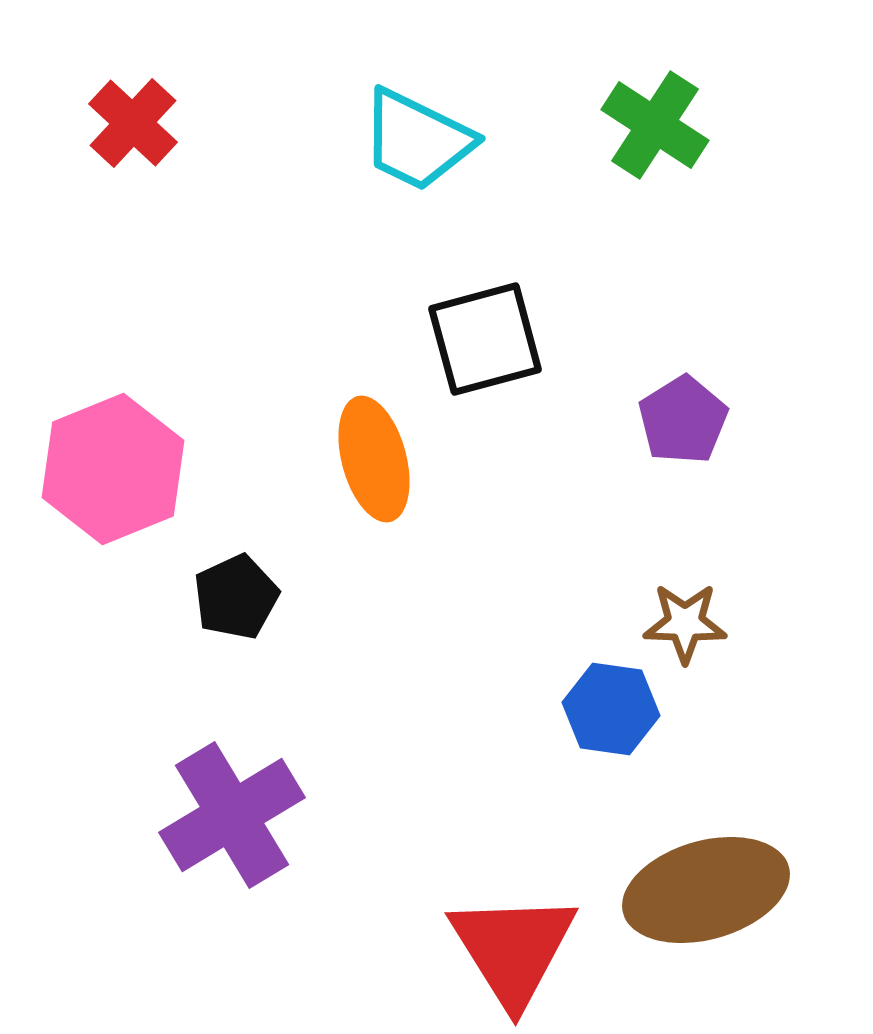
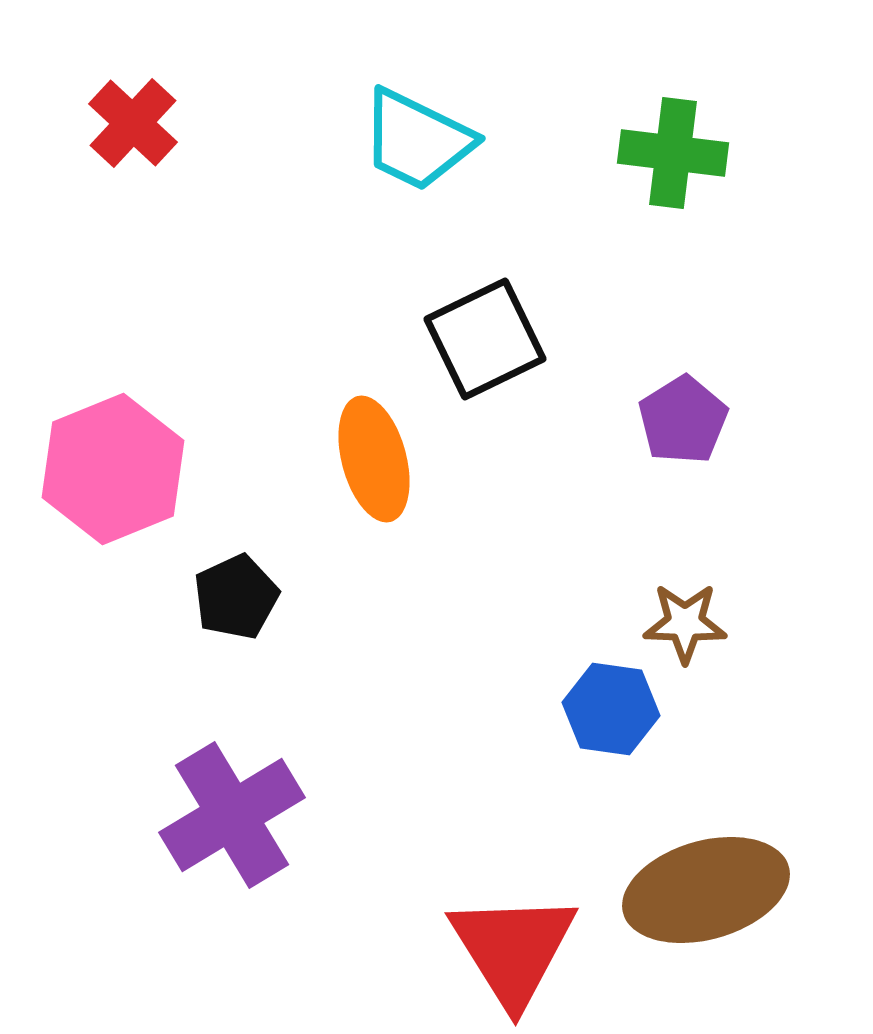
green cross: moved 18 px right, 28 px down; rotated 26 degrees counterclockwise
black square: rotated 11 degrees counterclockwise
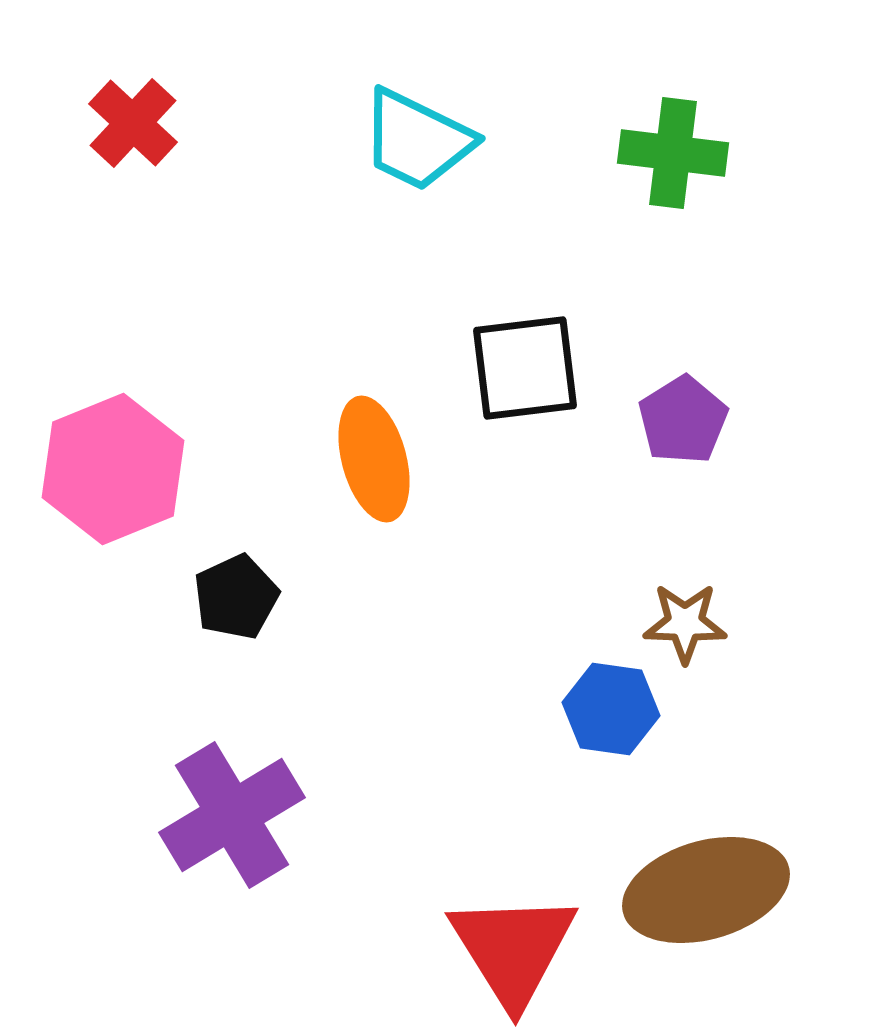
black square: moved 40 px right, 29 px down; rotated 19 degrees clockwise
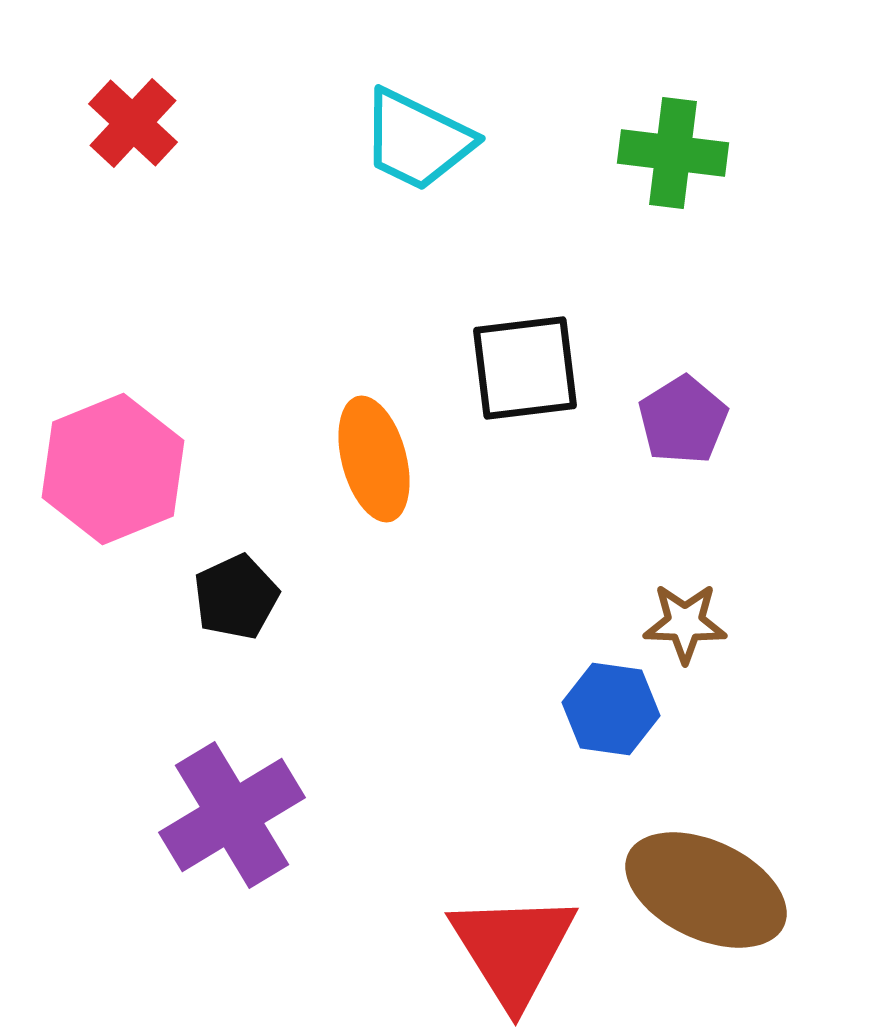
brown ellipse: rotated 41 degrees clockwise
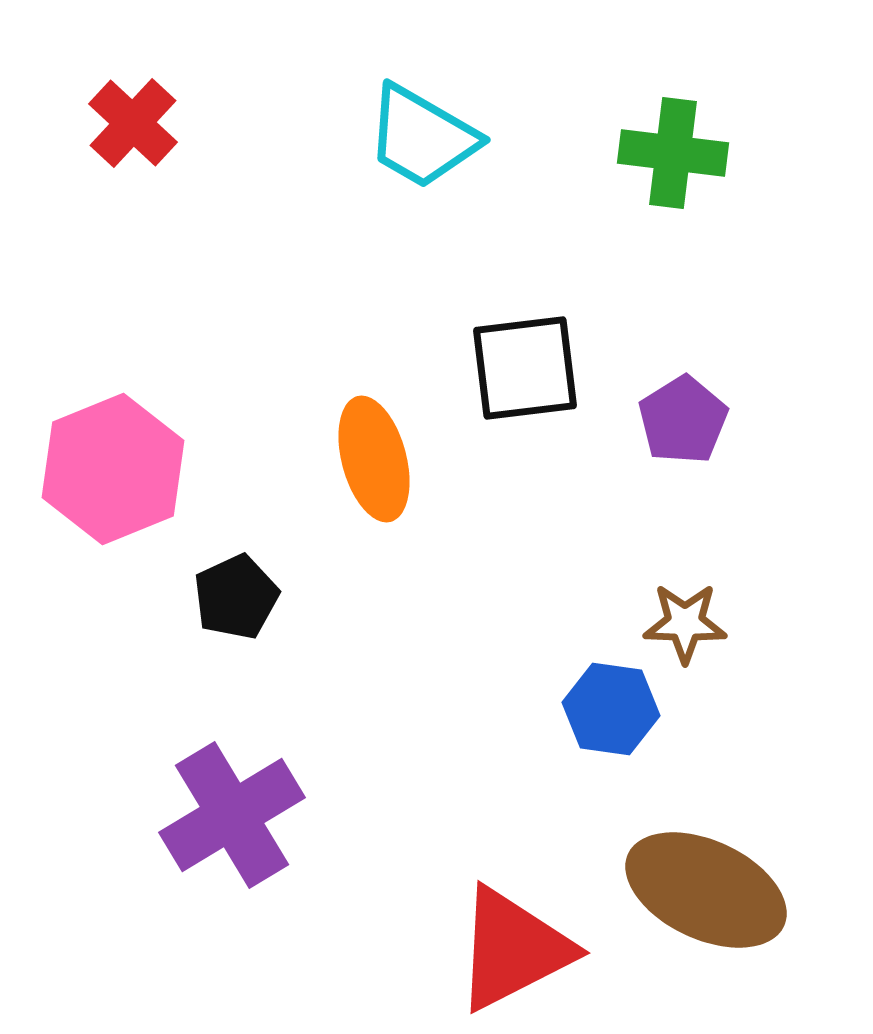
cyan trapezoid: moved 5 px right, 3 px up; rotated 4 degrees clockwise
red triangle: rotated 35 degrees clockwise
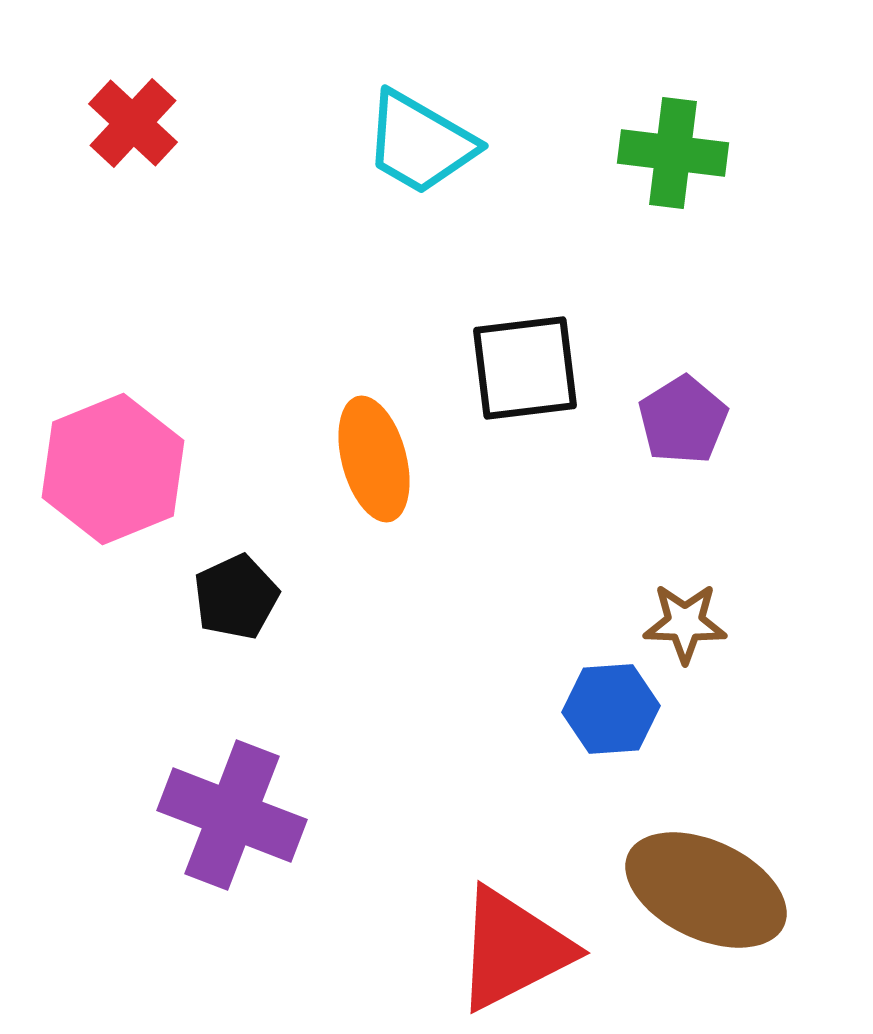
cyan trapezoid: moved 2 px left, 6 px down
blue hexagon: rotated 12 degrees counterclockwise
purple cross: rotated 38 degrees counterclockwise
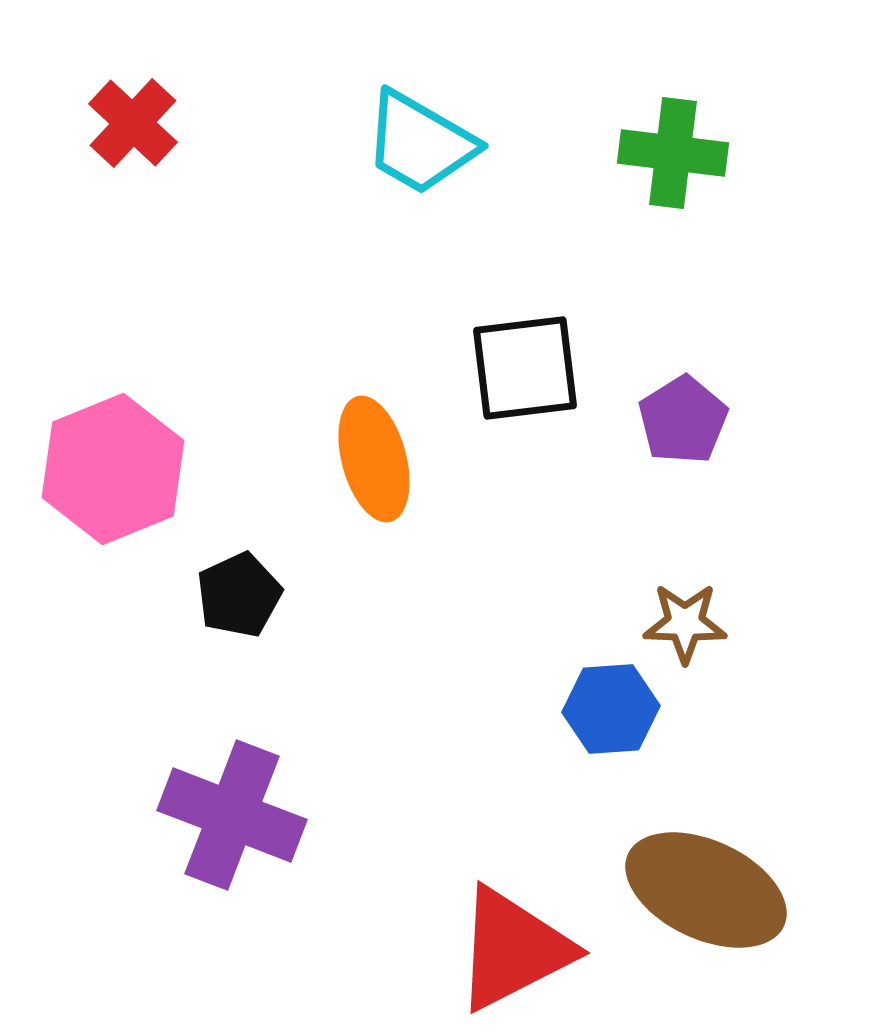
black pentagon: moved 3 px right, 2 px up
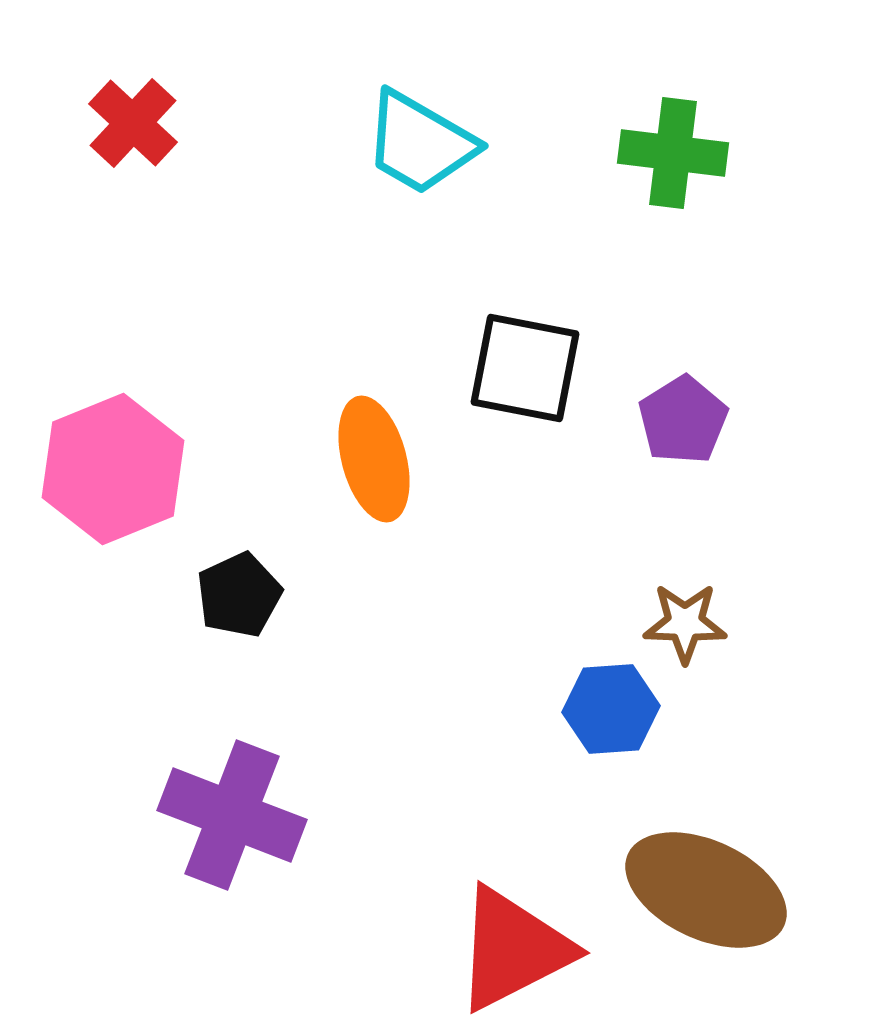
black square: rotated 18 degrees clockwise
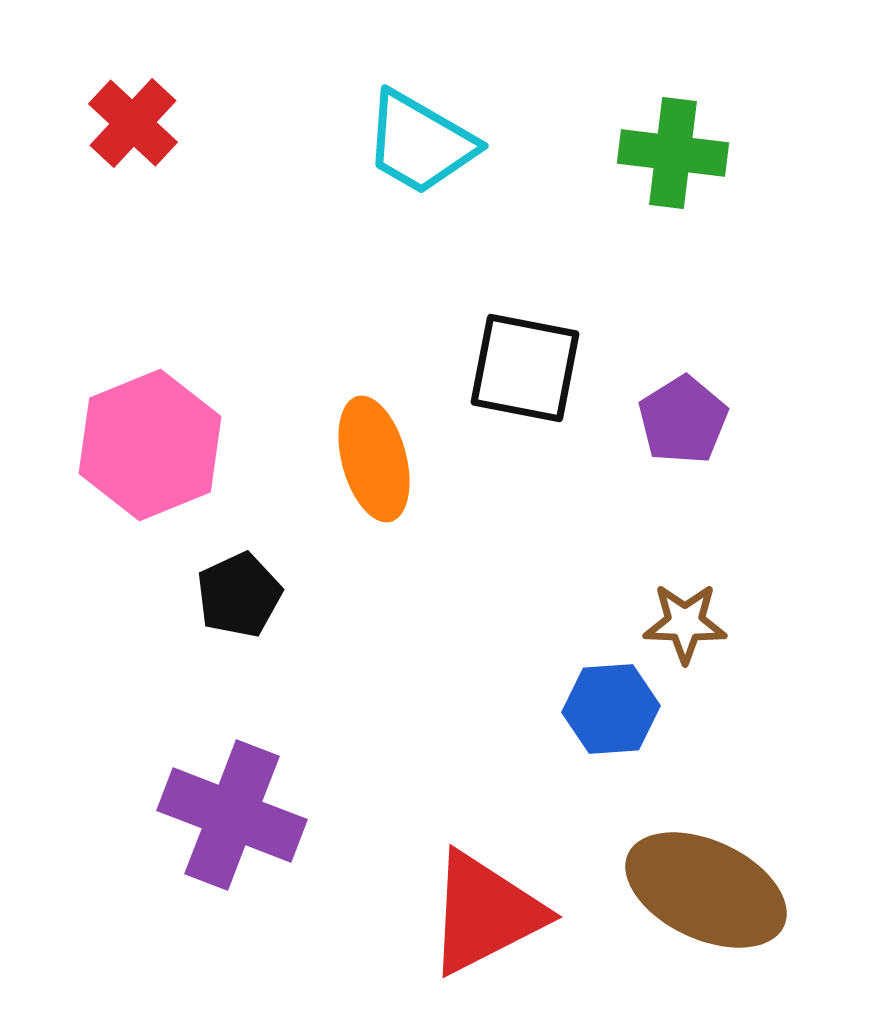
pink hexagon: moved 37 px right, 24 px up
red triangle: moved 28 px left, 36 px up
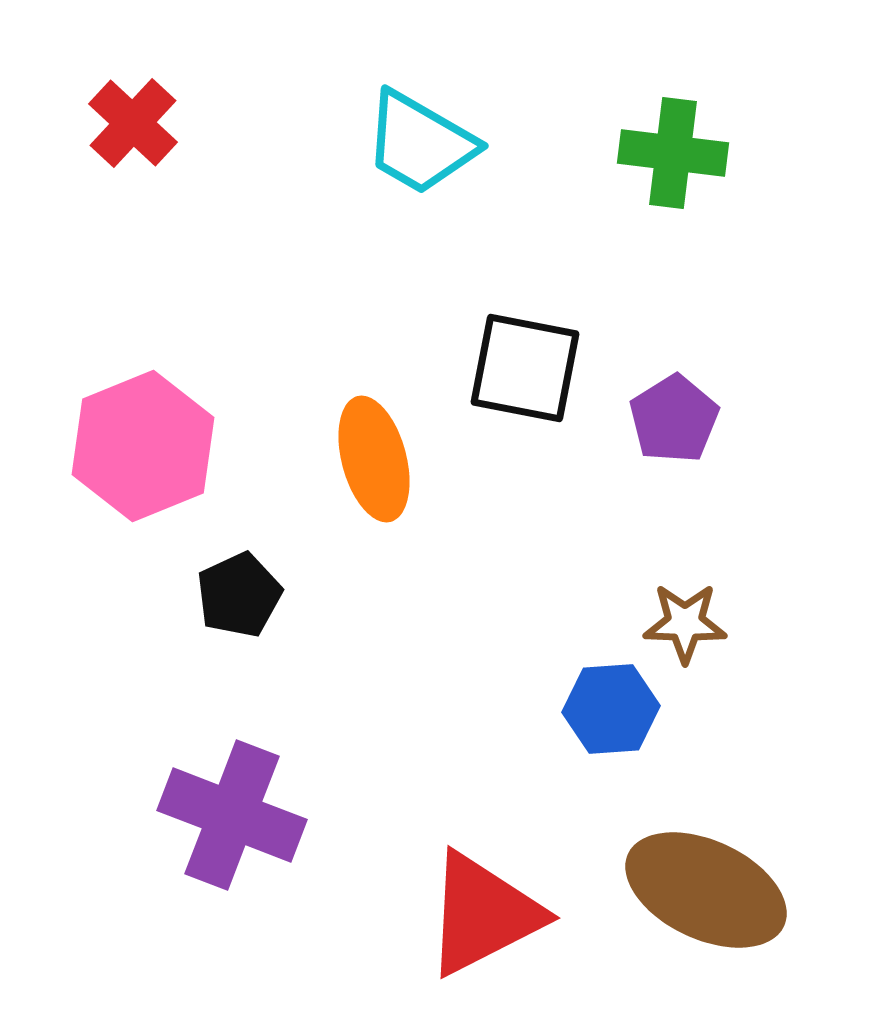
purple pentagon: moved 9 px left, 1 px up
pink hexagon: moved 7 px left, 1 px down
red triangle: moved 2 px left, 1 px down
